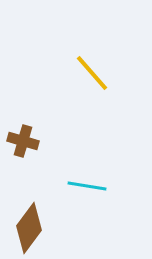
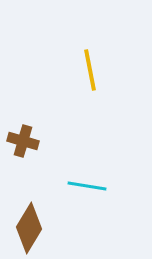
yellow line: moved 2 px left, 3 px up; rotated 30 degrees clockwise
brown diamond: rotated 6 degrees counterclockwise
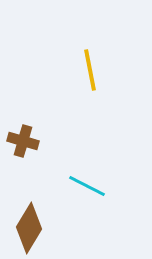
cyan line: rotated 18 degrees clockwise
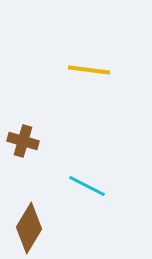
yellow line: moved 1 px left; rotated 72 degrees counterclockwise
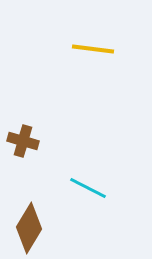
yellow line: moved 4 px right, 21 px up
cyan line: moved 1 px right, 2 px down
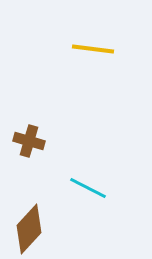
brown cross: moved 6 px right
brown diamond: moved 1 px down; rotated 12 degrees clockwise
